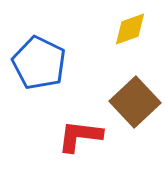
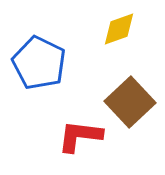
yellow diamond: moved 11 px left
brown square: moved 5 px left
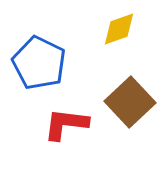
red L-shape: moved 14 px left, 12 px up
